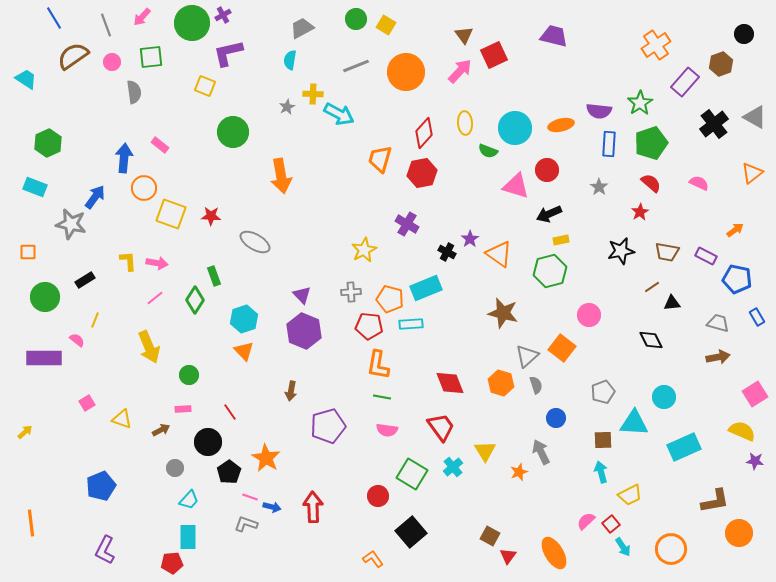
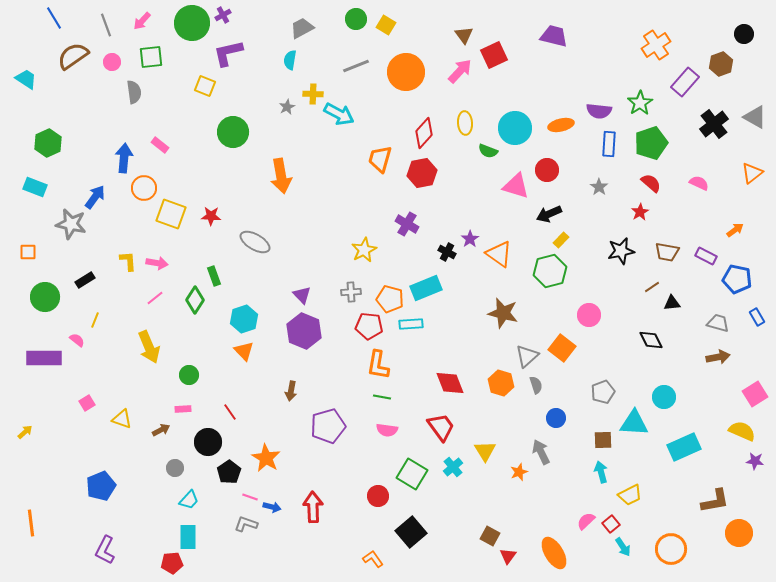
pink arrow at (142, 17): moved 4 px down
yellow rectangle at (561, 240): rotated 35 degrees counterclockwise
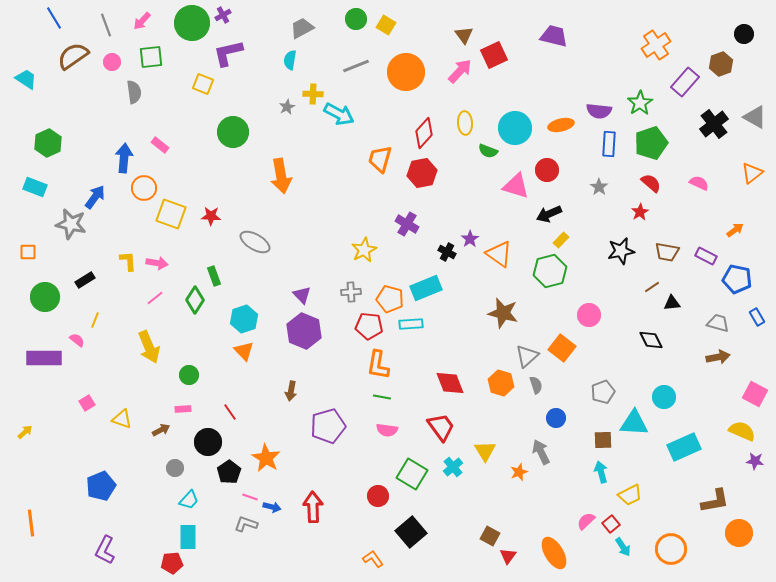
yellow square at (205, 86): moved 2 px left, 2 px up
pink square at (755, 394): rotated 30 degrees counterclockwise
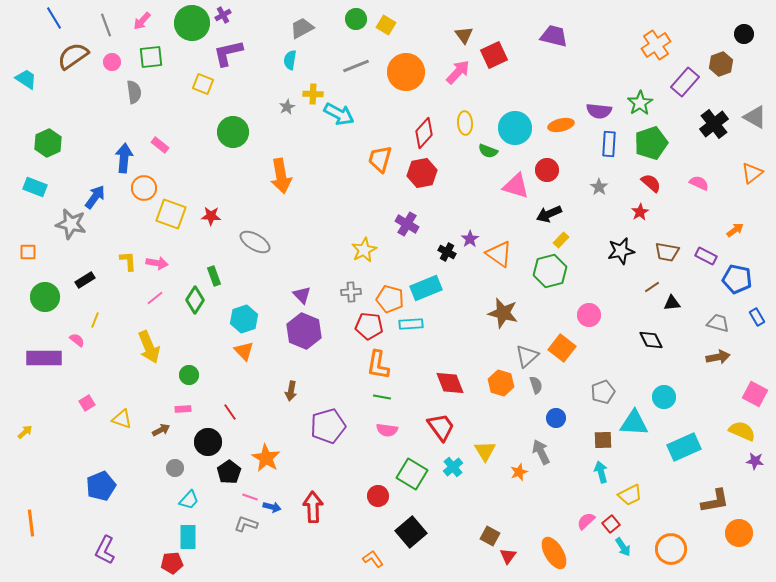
pink arrow at (460, 71): moved 2 px left, 1 px down
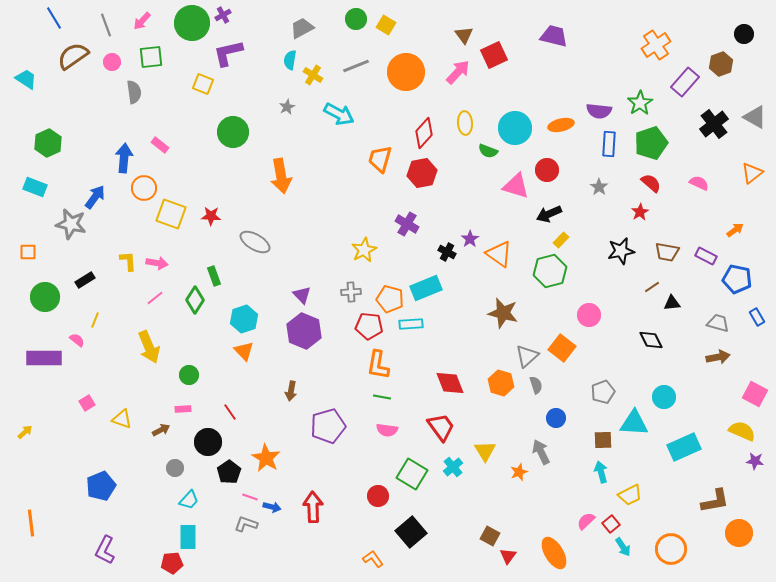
yellow cross at (313, 94): moved 19 px up; rotated 30 degrees clockwise
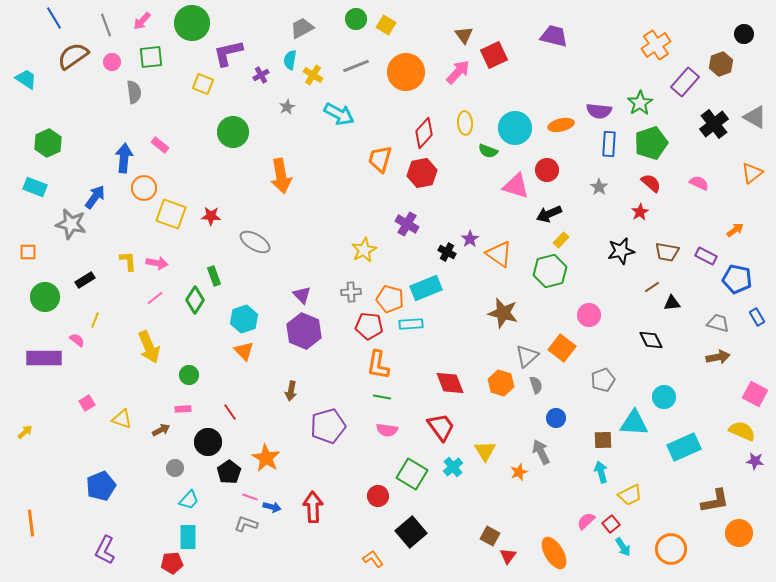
purple cross at (223, 15): moved 38 px right, 60 px down
gray pentagon at (603, 392): moved 12 px up
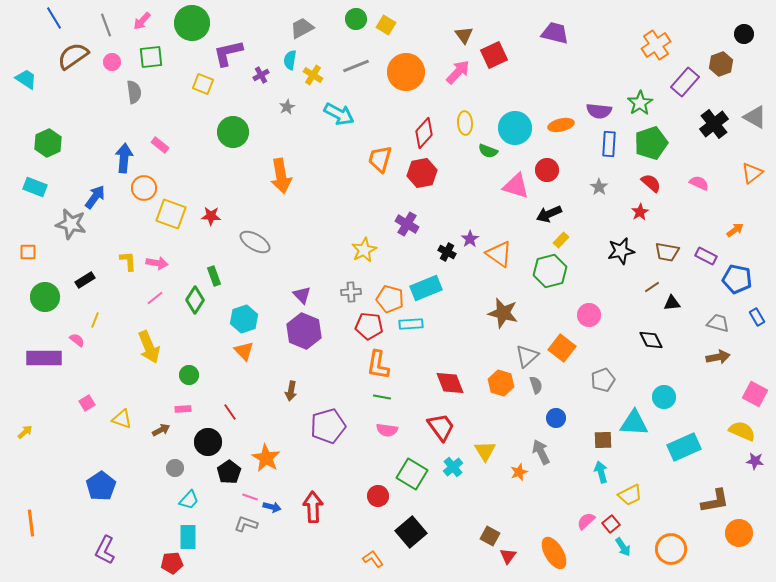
purple trapezoid at (554, 36): moved 1 px right, 3 px up
blue pentagon at (101, 486): rotated 12 degrees counterclockwise
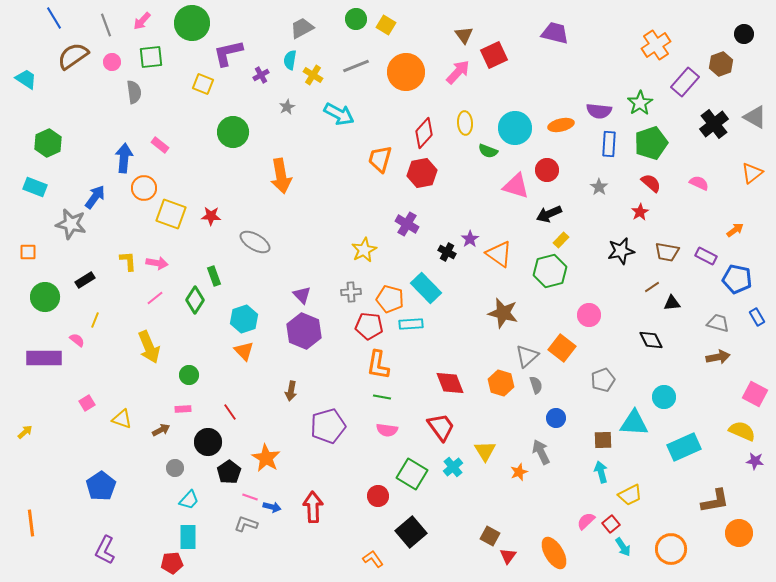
cyan rectangle at (426, 288): rotated 68 degrees clockwise
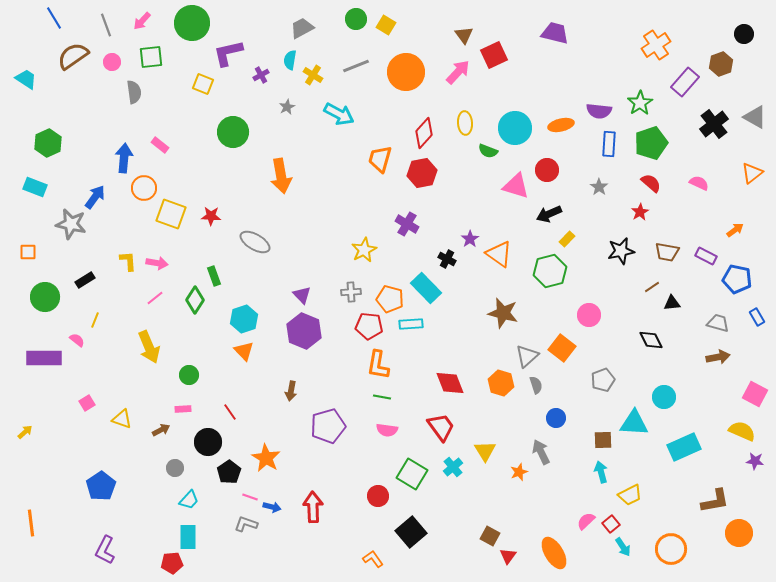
yellow rectangle at (561, 240): moved 6 px right, 1 px up
black cross at (447, 252): moved 7 px down
